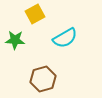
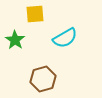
yellow square: rotated 24 degrees clockwise
green star: rotated 30 degrees clockwise
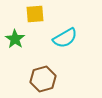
green star: moved 1 px up
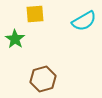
cyan semicircle: moved 19 px right, 17 px up
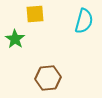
cyan semicircle: rotated 45 degrees counterclockwise
brown hexagon: moved 5 px right, 1 px up; rotated 10 degrees clockwise
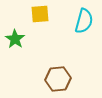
yellow square: moved 5 px right
brown hexagon: moved 10 px right, 1 px down
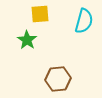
green star: moved 12 px right, 1 px down
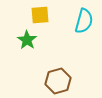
yellow square: moved 1 px down
brown hexagon: moved 2 px down; rotated 10 degrees counterclockwise
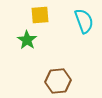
cyan semicircle: rotated 35 degrees counterclockwise
brown hexagon: rotated 10 degrees clockwise
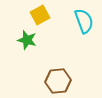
yellow square: rotated 24 degrees counterclockwise
green star: rotated 18 degrees counterclockwise
